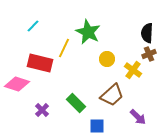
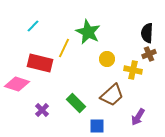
yellow cross: rotated 24 degrees counterclockwise
purple arrow: rotated 78 degrees clockwise
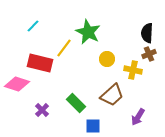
yellow line: rotated 12 degrees clockwise
blue square: moved 4 px left
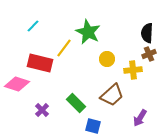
yellow cross: rotated 18 degrees counterclockwise
purple arrow: moved 2 px right, 1 px down
blue square: rotated 14 degrees clockwise
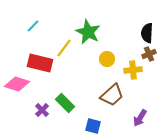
green rectangle: moved 11 px left
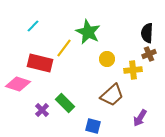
pink diamond: moved 1 px right
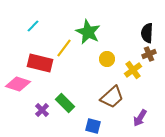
yellow cross: rotated 30 degrees counterclockwise
brown trapezoid: moved 2 px down
